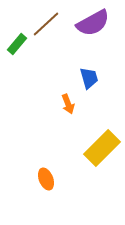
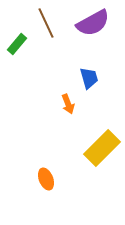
brown line: moved 1 px up; rotated 72 degrees counterclockwise
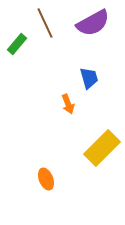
brown line: moved 1 px left
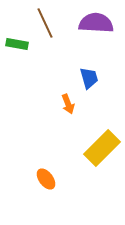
purple semicircle: moved 3 px right; rotated 148 degrees counterclockwise
green rectangle: rotated 60 degrees clockwise
orange ellipse: rotated 15 degrees counterclockwise
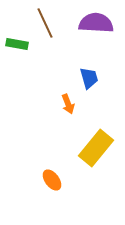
yellow rectangle: moved 6 px left; rotated 6 degrees counterclockwise
orange ellipse: moved 6 px right, 1 px down
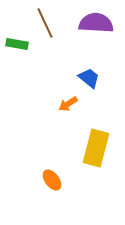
blue trapezoid: rotated 35 degrees counterclockwise
orange arrow: rotated 78 degrees clockwise
yellow rectangle: rotated 24 degrees counterclockwise
